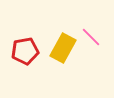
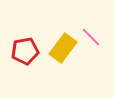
yellow rectangle: rotated 8 degrees clockwise
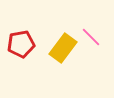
red pentagon: moved 4 px left, 7 px up
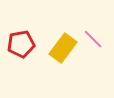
pink line: moved 2 px right, 2 px down
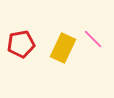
yellow rectangle: rotated 12 degrees counterclockwise
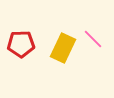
red pentagon: rotated 8 degrees clockwise
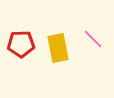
yellow rectangle: moved 5 px left; rotated 36 degrees counterclockwise
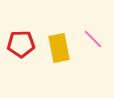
yellow rectangle: moved 1 px right
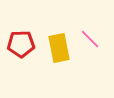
pink line: moved 3 px left
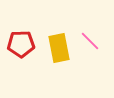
pink line: moved 2 px down
